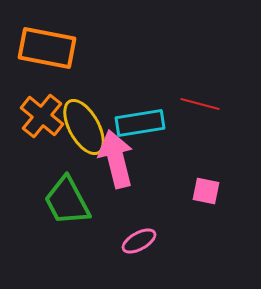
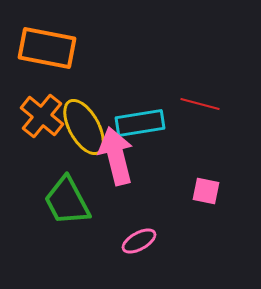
pink arrow: moved 3 px up
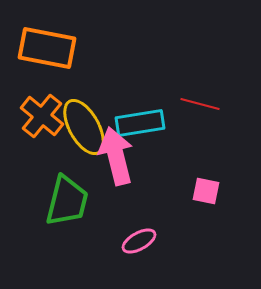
green trapezoid: rotated 138 degrees counterclockwise
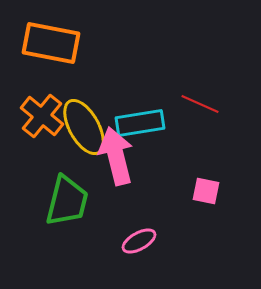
orange rectangle: moved 4 px right, 5 px up
red line: rotated 9 degrees clockwise
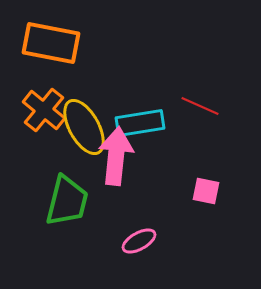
red line: moved 2 px down
orange cross: moved 2 px right, 6 px up
pink arrow: rotated 20 degrees clockwise
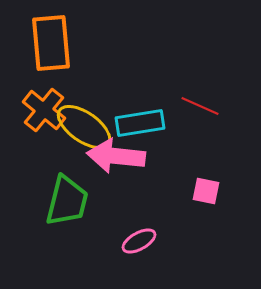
orange rectangle: rotated 74 degrees clockwise
yellow ellipse: rotated 26 degrees counterclockwise
pink arrow: rotated 90 degrees counterclockwise
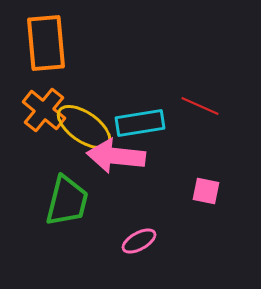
orange rectangle: moved 5 px left
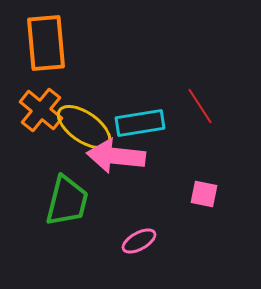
red line: rotated 33 degrees clockwise
orange cross: moved 3 px left
pink square: moved 2 px left, 3 px down
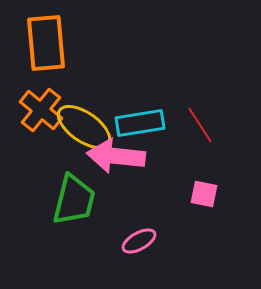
red line: moved 19 px down
green trapezoid: moved 7 px right, 1 px up
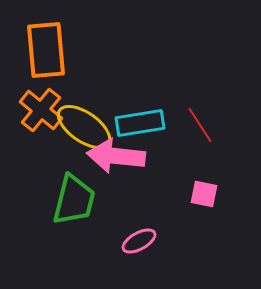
orange rectangle: moved 7 px down
